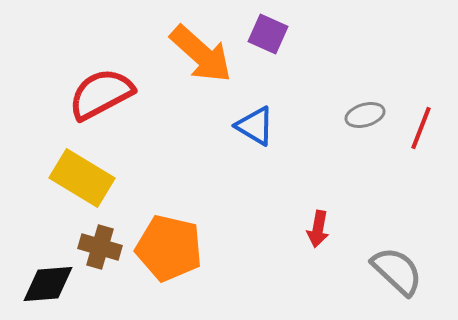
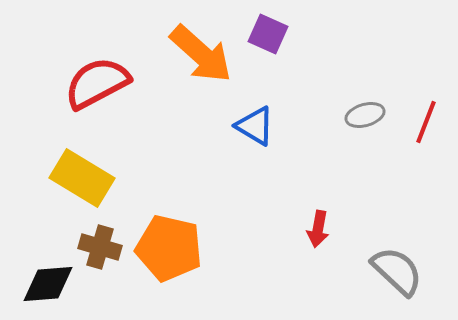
red semicircle: moved 4 px left, 11 px up
red line: moved 5 px right, 6 px up
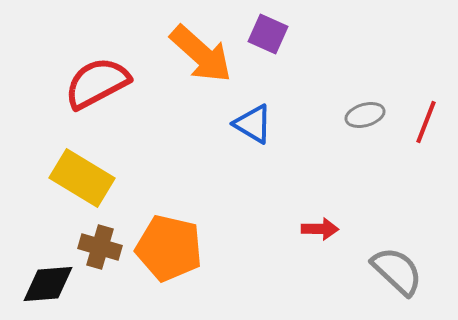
blue triangle: moved 2 px left, 2 px up
red arrow: moved 2 px right; rotated 99 degrees counterclockwise
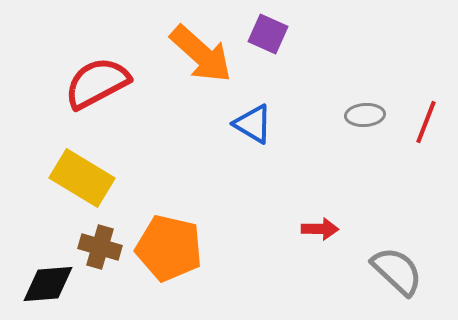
gray ellipse: rotated 12 degrees clockwise
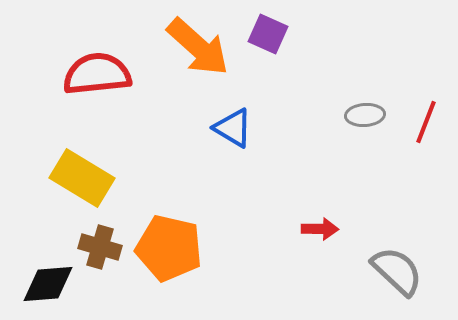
orange arrow: moved 3 px left, 7 px up
red semicircle: moved 9 px up; rotated 22 degrees clockwise
blue triangle: moved 20 px left, 4 px down
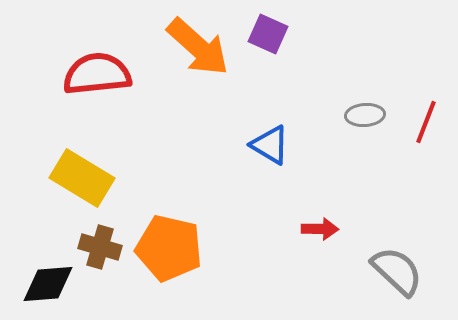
blue triangle: moved 37 px right, 17 px down
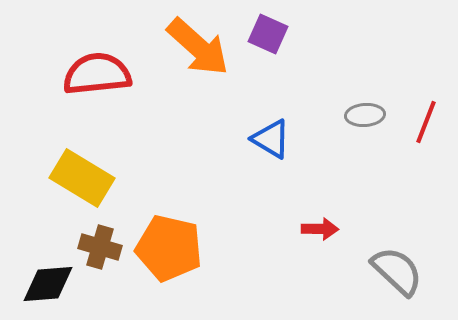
blue triangle: moved 1 px right, 6 px up
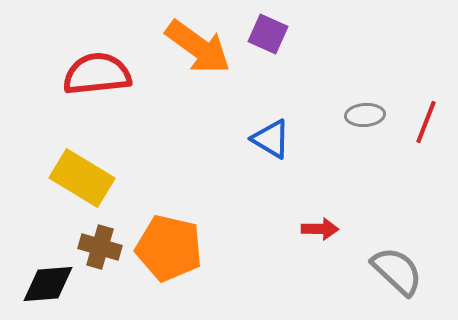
orange arrow: rotated 6 degrees counterclockwise
